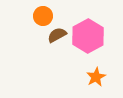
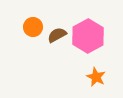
orange circle: moved 10 px left, 11 px down
orange star: rotated 18 degrees counterclockwise
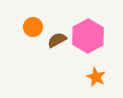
brown semicircle: moved 5 px down
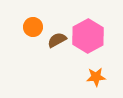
orange star: rotated 30 degrees counterclockwise
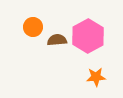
brown semicircle: rotated 24 degrees clockwise
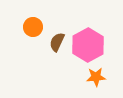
pink hexagon: moved 9 px down
brown semicircle: moved 2 px down; rotated 60 degrees counterclockwise
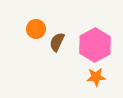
orange circle: moved 3 px right, 2 px down
pink hexagon: moved 7 px right
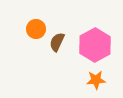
orange star: moved 3 px down
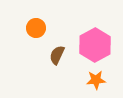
orange circle: moved 1 px up
brown semicircle: moved 13 px down
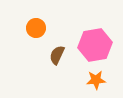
pink hexagon: rotated 20 degrees clockwise
